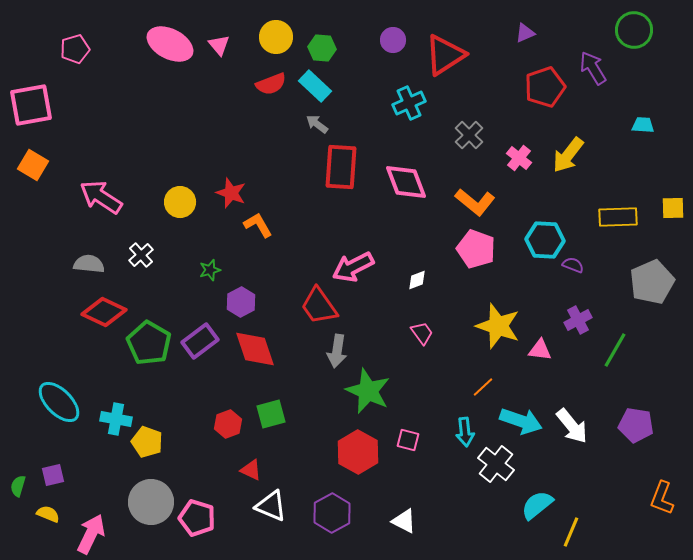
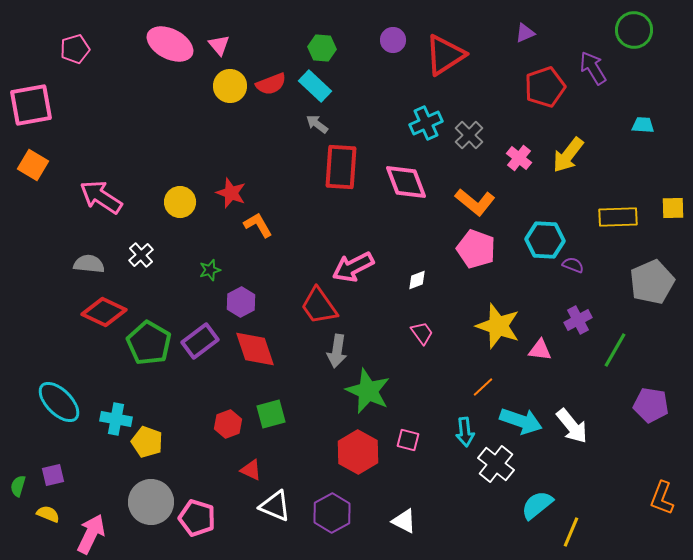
yellow circle at (276, 37): moved 46 px left, 49 px down
cyan cross at (409, 103): moved 17 px right, 20 px down
purple pentagon at (636, 425): moved 15 px right, 20 px up
white triangle at (271, 506): moved 4 px right
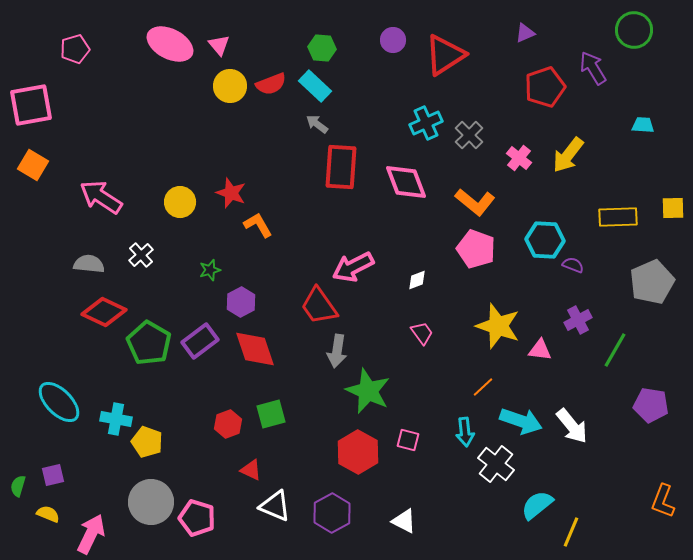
orange L-shape at (662, 498): moved 1 px right, 3 px down
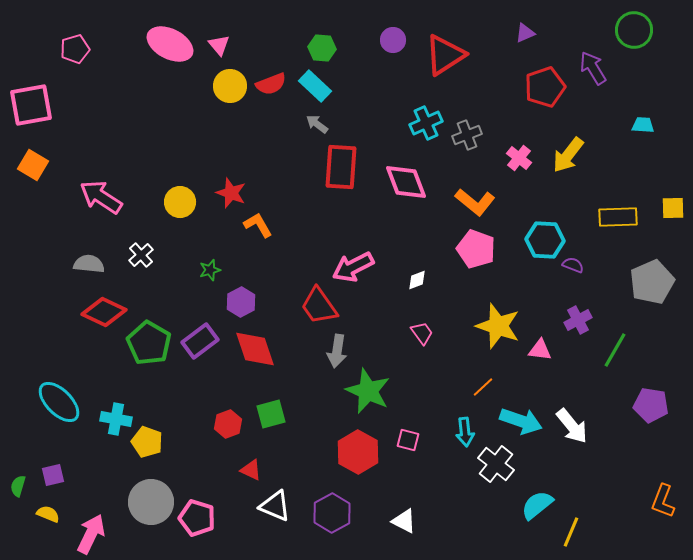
gray cross at (469, 135): moved 2 px left; rotated 24 degrees clockwise
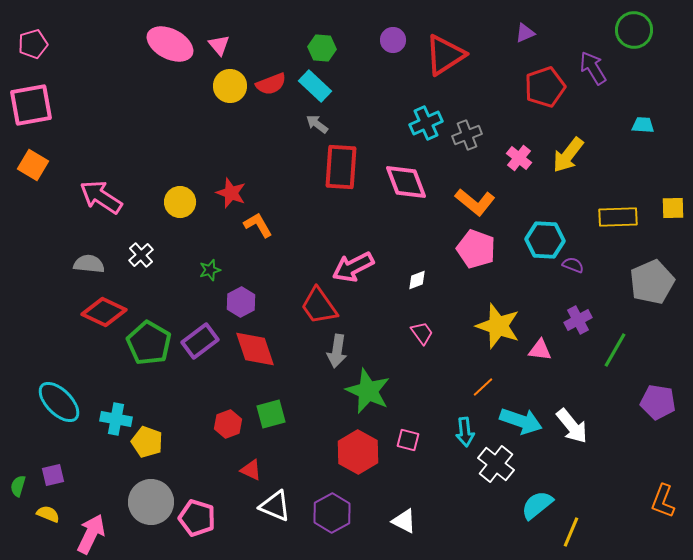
pink pentagon at (75, 49): moved 42 px left, 5 px up
purple pentagon at (651, 405): moved 7 px right, 3 px up
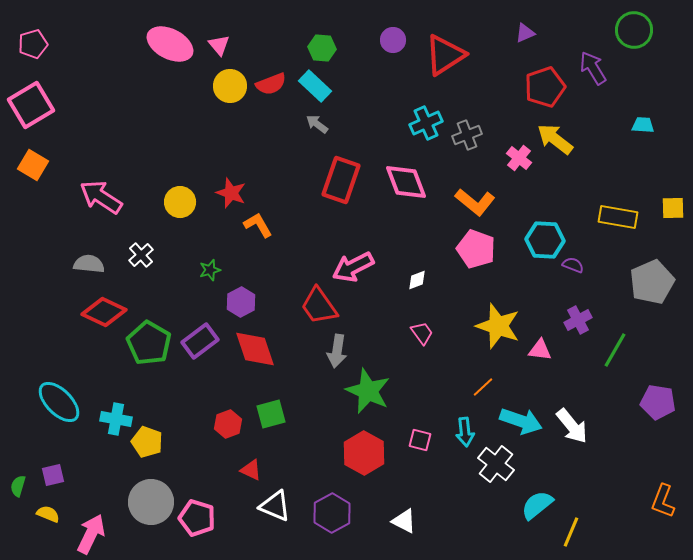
pink square at (31, 105): rotated 21 degrees counterclockwise
yellow arrow at (568, 155): moved 13 px left, 16 px up; rotated 90 degrees clockwise
red rectangle at (341, 167): moved 13 px down; rotated 15 degrees clockwise
yellow rectangle at (618, 217): rotated 12 degrees clockwise
pink square at (408, 440): moved 12 px right
red hexagon at (358, 452): moved 6 px right, 1 px down
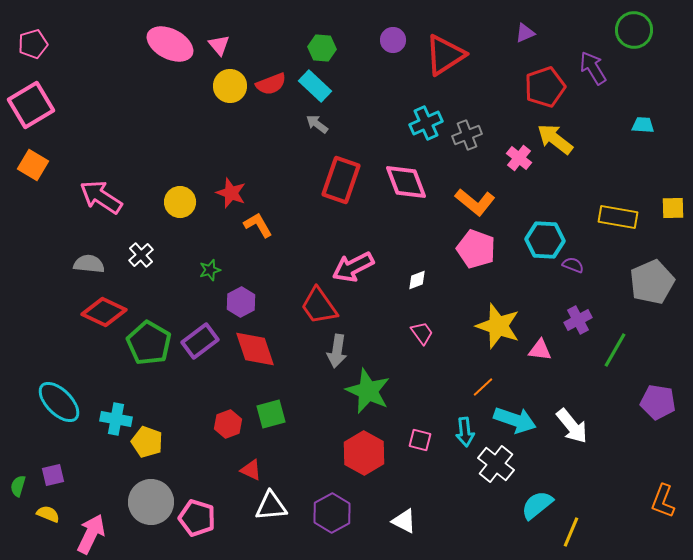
cyan arrow at (521, 421): moved 6 px left, 1 px up
white triangle at (275, 506): moved 4 px left; rotated 28 degrees counterclockwise
